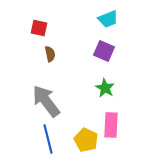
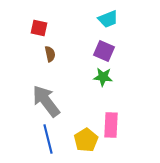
green star: moved 2 px left, 11 px up; rotated 24 degrees counterclockwise
yellow pentagon: rotated 15 degrees clockwise
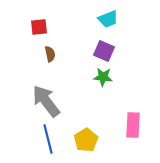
red square: moved 1 px up; rotated 18 degrees counterclockwise
pink rectangle: moved 22 px right
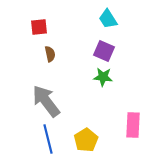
cyan trapezoid: rotated 80 degrees clockwise
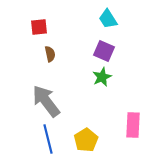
green star: moved 1 px left; rotated 30 degrees counterclockwise
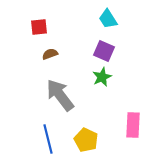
brown semicircle: rotated 98 degrees counterclockwise
gray arrow: moved 14 px right, 6 px up
yellow pentagon: rotated 15 degrees counterclockwise
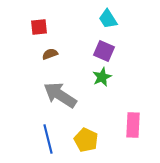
gray arrow: rotated 20 degrees counterclockwise
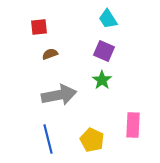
green star: moved 3 px down; rotated 12 degrees counterclockwise
gray arrow: moved 1 px left; rotated 136 degrees clockwise
yellow pentagon: moved 6 px right
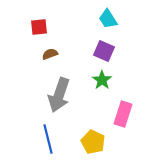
gray arrow: rotated 120 degrees clockwise
pink rectangle: moved 10 px left, 11 px up; rotated 15 degrees clockwise
yellow pentagon: moved 1 px right, 2 px down
